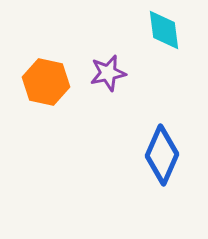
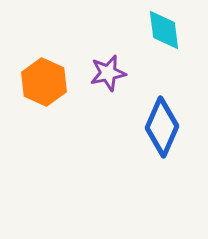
orange hexagon: moved 2 px left; rotated 12 degrees clockwise
blue diamond: moved 28 px up
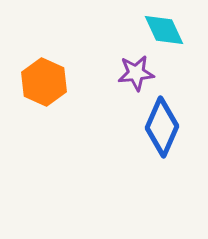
cyan diamond: rotated 18 degrees counterclockwise
purple star: moved 28 px right; rotated 6 degrees clockwise
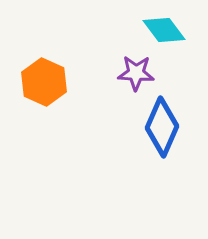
cyan diamond: rotated 12 degrees counterclockwise
purple star: rotated 9 degrees clockwise
